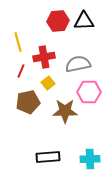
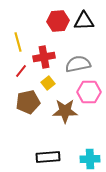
red line: rotated 16 degrees clockwise
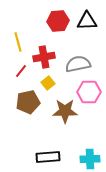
black triangle: moved 3 px right
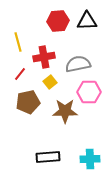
red line: moved 1 px left, 3 px down
yellow square: moved 2 px right, 1 px up
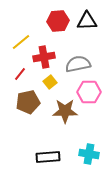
yellow line: moved 3 px right; rotated 66 degrees clockwise
cyan cross: moved 1 px left, 5 px up; rotated 12 degrees clockwise
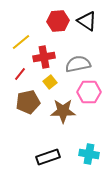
black triangle: rotated 35 degrees clockwise
brown star: moved 2 px left
black rectangle: rotated 15 degrees counterclockwise
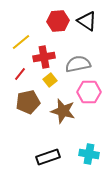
yellow square: moved 2 px up
brown star: rotated 15 degrees clockwise
